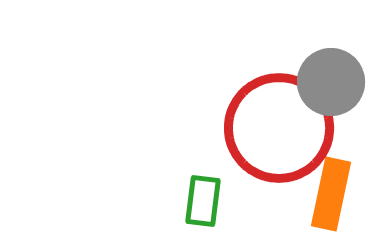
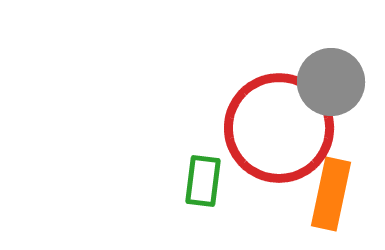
green rectangle: moved 20 px up
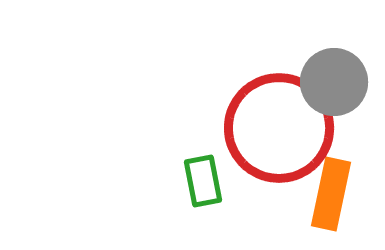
gray circle: moved 3 px right
green rectangle: rotated 18 degrees counterclockwise
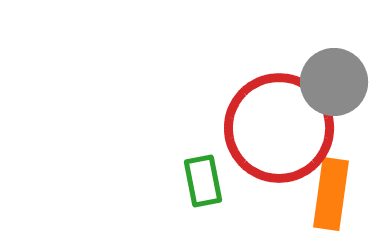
orange rectangle: rotated 4 degrees counterclockwise
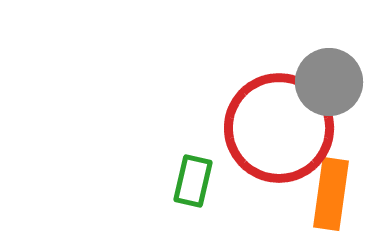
gray circle: moved 5 px left
green rectangle: moved 10 px left; rotated 24 degrees clockwise
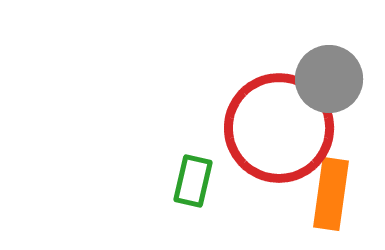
gray circle: moved 3 px up
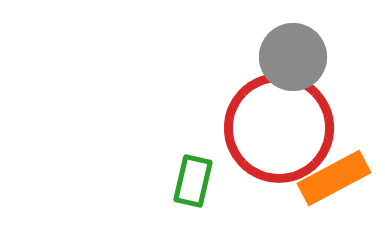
gray circle: moved 36 px left, 22 px up
orange rectangle: moved 3 px right, 16 px up; rotated 54 degrees clockwise
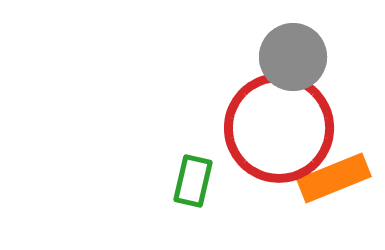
orange rectangle: rotated 6 degrees clockwise
